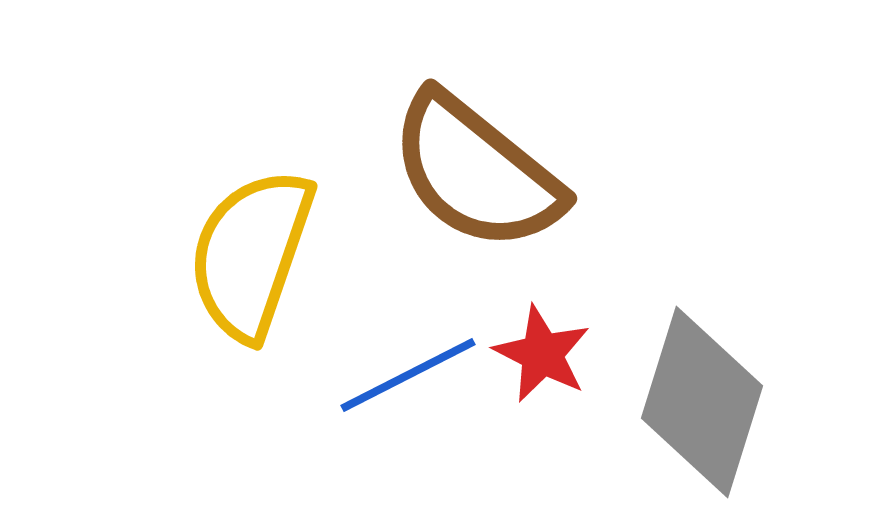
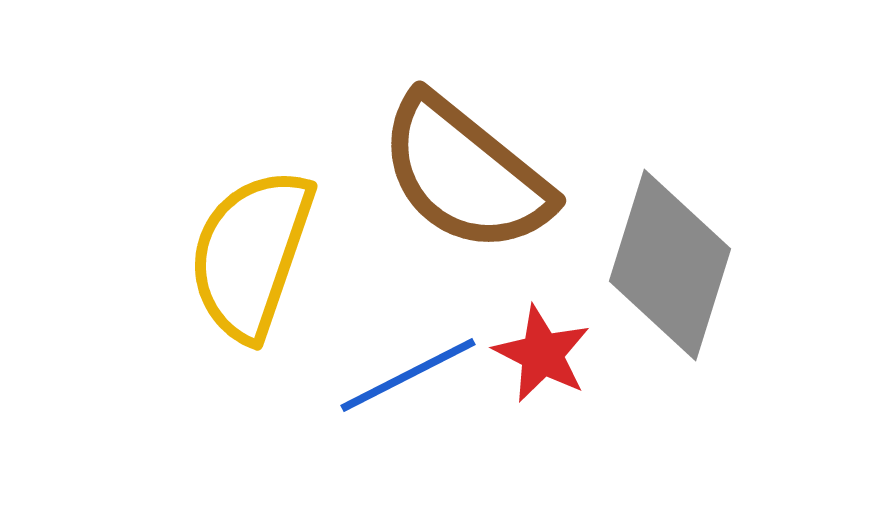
brown semicircle: moved 11 px left, 2 px down
gray diamond: moved 32 px left, 137 px up
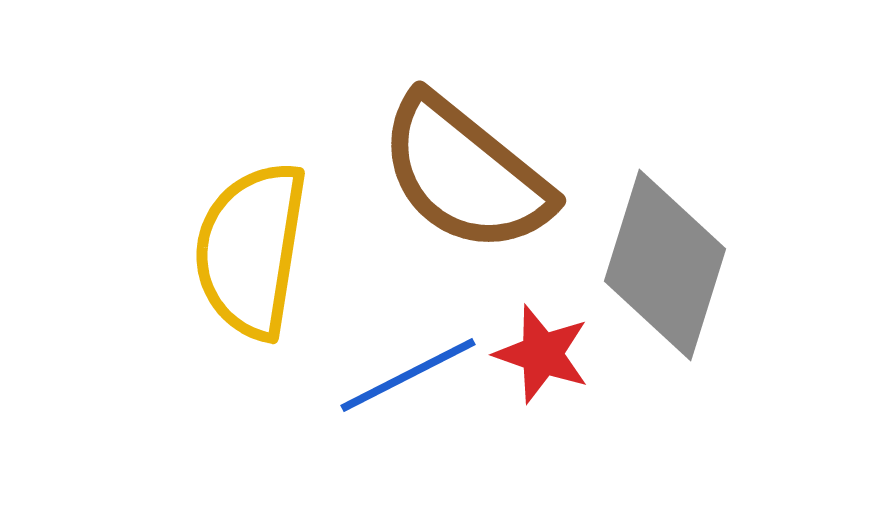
yellow semicircle: moved 4 px up; rotated 10 degrees counterclockwise
gray diamond: moved 5 px left
red star: rotated 8 degrees counterclockwise
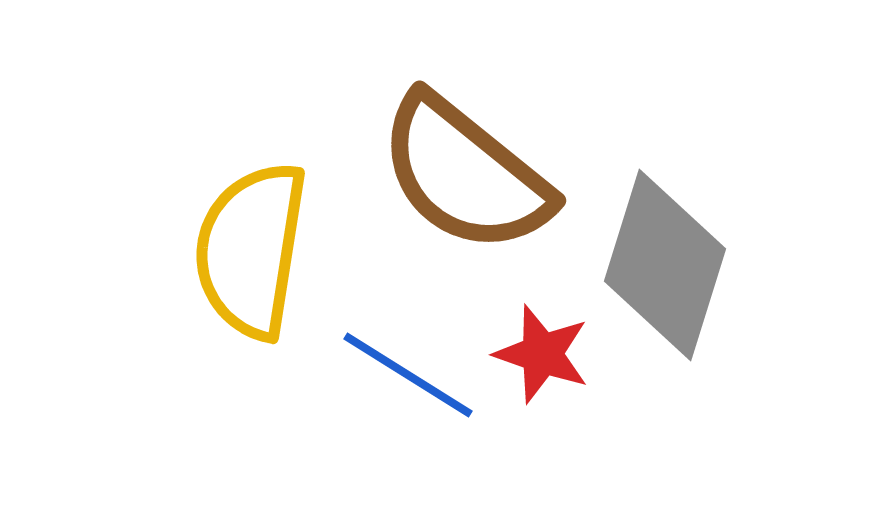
blue line: rotated 59 degrees clockwise
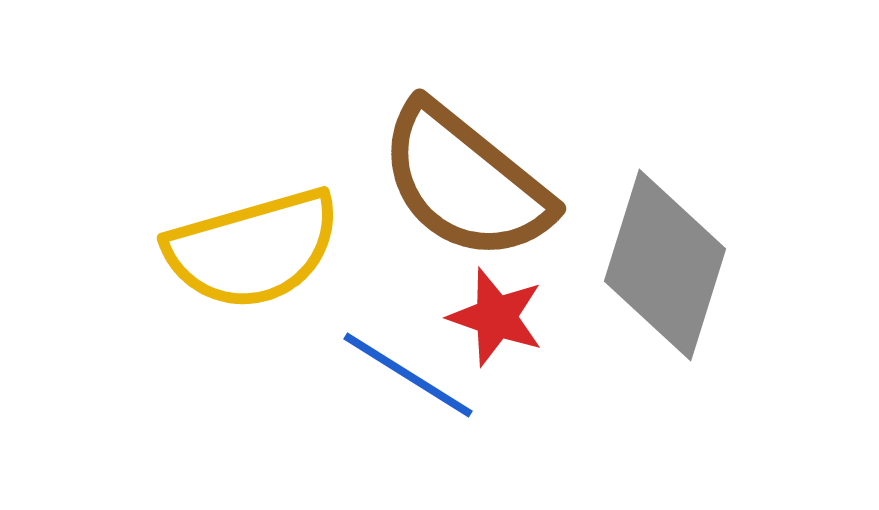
brown semicircle: moved 8 px down
yellow semicircle: moved 2 px right, 1 px up; rotated 115 degrees counterclockwise
red star: moved 46 px left, 37 px up
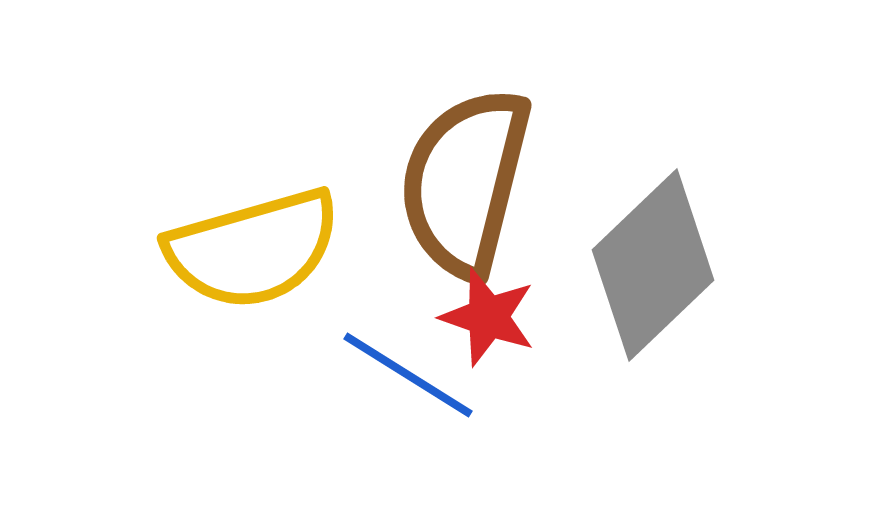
brown semicircle: rotated 65 degrees clockwise
gray diamond: moved 12 px left; rotated 29 degrees clockwise
red star: moved 8 px left
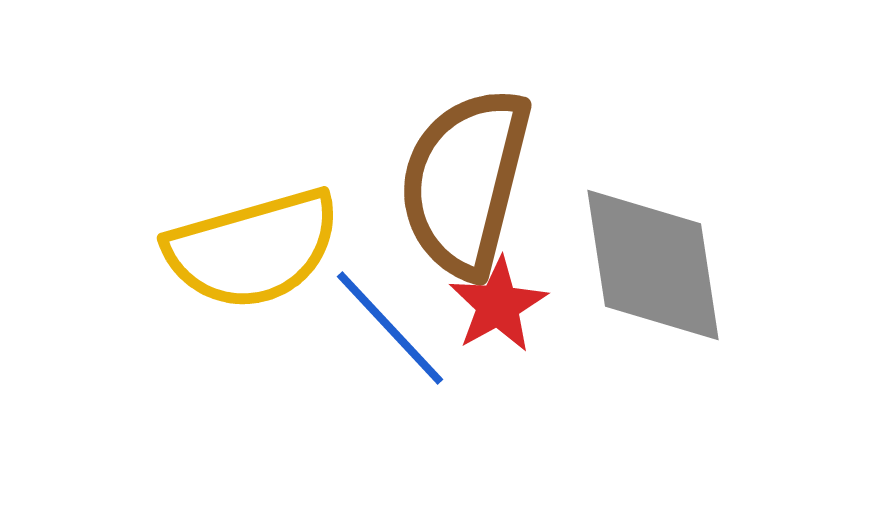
gray diamond: rotated 55 degrees counterclockwise
red star: moved 10 px right, 12 px up; rotated 24 degrees clockwise
blue line: moved 18 px left, 47 px up; rotated 15 degrees clockwise
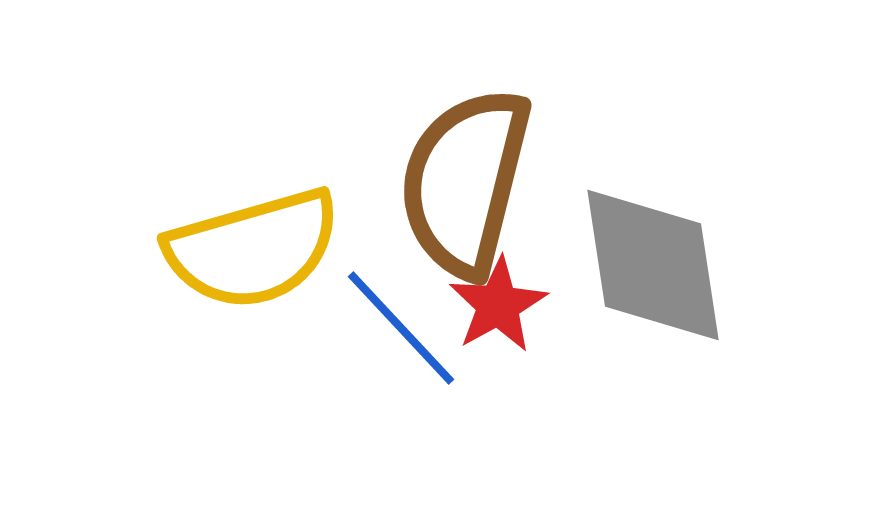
blue line: moved 11 px right
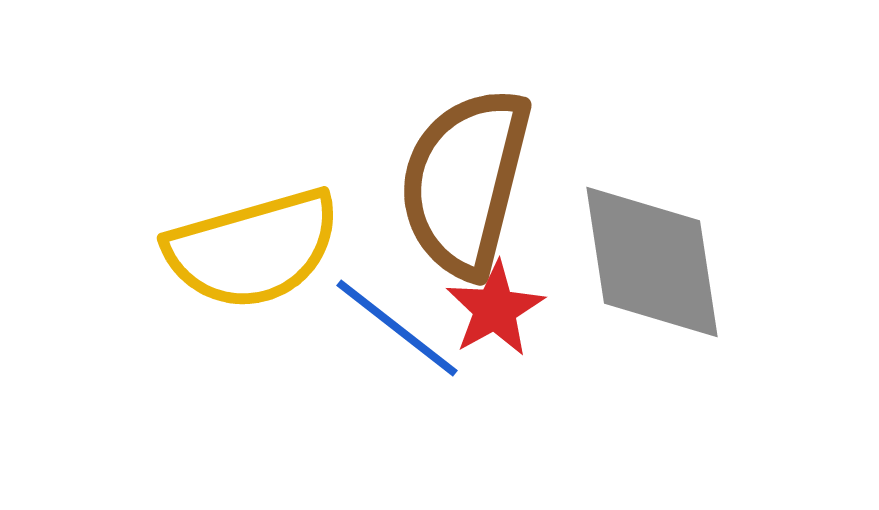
gray diamond: moved 1 px left, 3 px up
red star: moved 3 px left, 4 px down
blue line: moved 4 px left; rotated 9 degrees counterclockwise
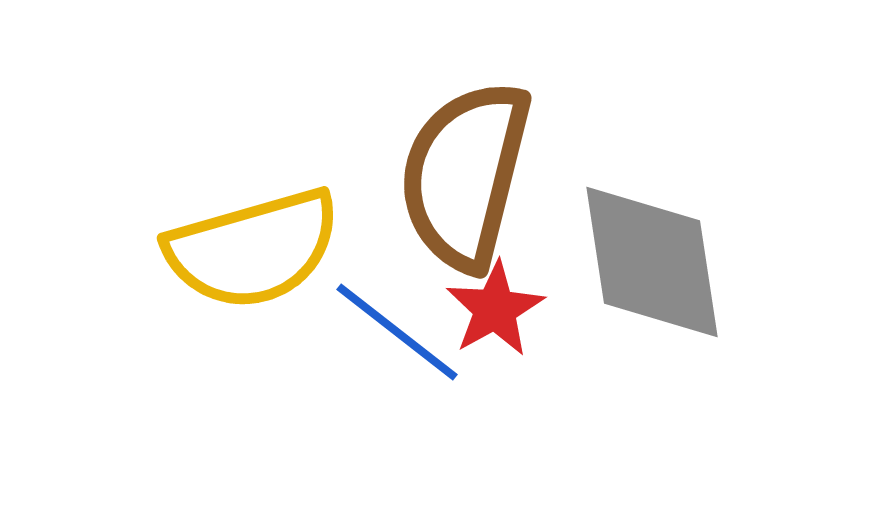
brown semicircle: moved 7 px up
blue line: moved 4 px down
